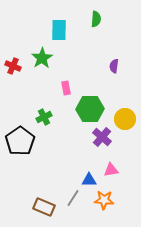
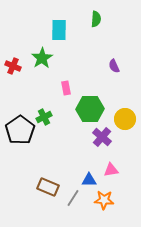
purple semicircle: rotated 32 degrees counterclockwise
black pentagon: moved 11 px up
brown rectangle: moved 4 px right, 20 px up
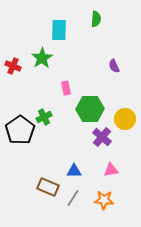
blue triangle: moved 15 px left, 9 px up
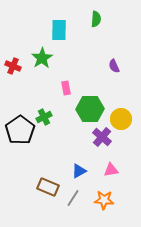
yellow circle: moved 4 px left
blue triangle: moved 5 px right; rotated 28 degrees counterclockwise
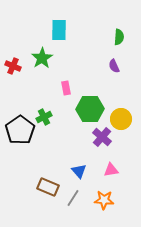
green semicircle: moved 23 px right, 18 px down
blue triangle: rotated 42 degrees counterclockwise
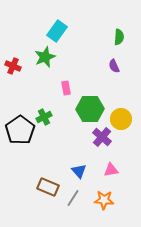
cyan rectangle: moved 2 px left, 1 px down; rotated 35 degrees clockwise
green star: moved 3 px right, 1 px up; rotated 10 degrees clockwise
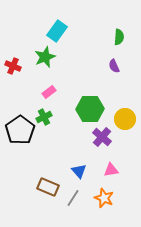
pink rectangle: moved 17 px left, 4 px down; rotated 64 degrees clockwise
yellow circle: moved 4 px right
orange star: moved 2 px up; rotated 18 degrees clockwise
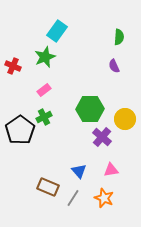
pink rectangle: moved 5 px left, 2 px up
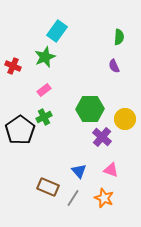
pink triangle: rotated 28 degrees clockwise
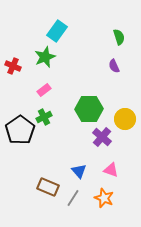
green semicircle: rotated 21 degrees counterclockwise
green hexagon: moved 1 px left
